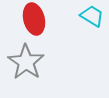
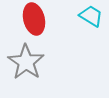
cyan trapezoid: moved 1 px left
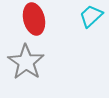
cyan trapezoid: rotated 75 degrees counterclockwise
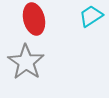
cyan trapezoid: rotated 10 degrees clockwise
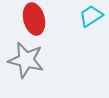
gray star: moved 2 px up; rotated 21 degrees counterclockwise
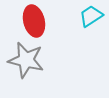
red ellipse: moved 2 px down
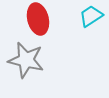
red ellipse: moved 4 px right, 2 px up
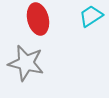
gray star: moved 3 px down
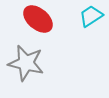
red ellipse: rotated 36 degrees counterclockwise
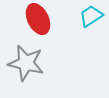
red ellipse: rotated 24 degrees clockwise
